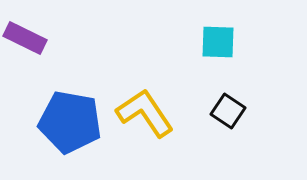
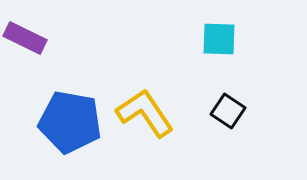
cyan square: moved 1 px right, 3 px up
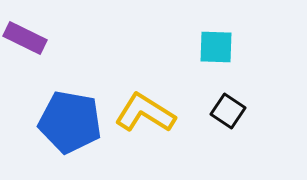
cyan square: moved 3 px left, 8 px down
yellow L-shape: rotated 24 degrees counterclockwise
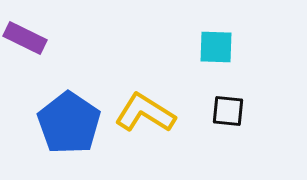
black square: rotated 28 degrees counterclockwise
blue pentagon: moved 1 px left, 1 px down; rotated 24 degrees clockwise
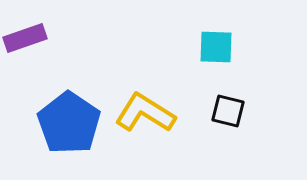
purple rectangle: rotated 45 degrees counterclockwise
black square: rotated 8 degrees clockwise
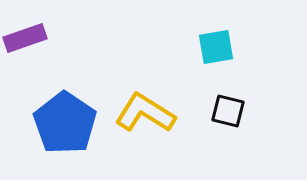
cyan square: rotated 12 degrees counterclockwise
blue pentagon: moved 4 px left
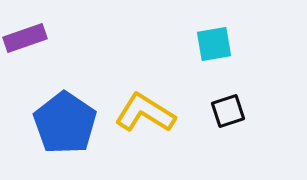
cyan square: moved 2 px left, 3 px up
black square: rotated 32 degrees counterclockwise
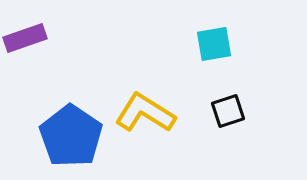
blue pentagon: moved 6 px right, 13 px down
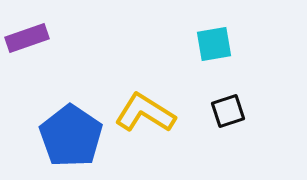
purple rectangle: moved 2 px right
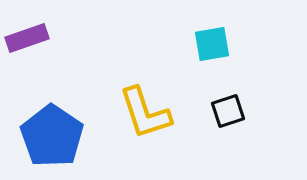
cyan square: moved 2 px left
yellow L-shape: rotated 140 degrees counterclockwise
blue pentagon: moved 19 px left
